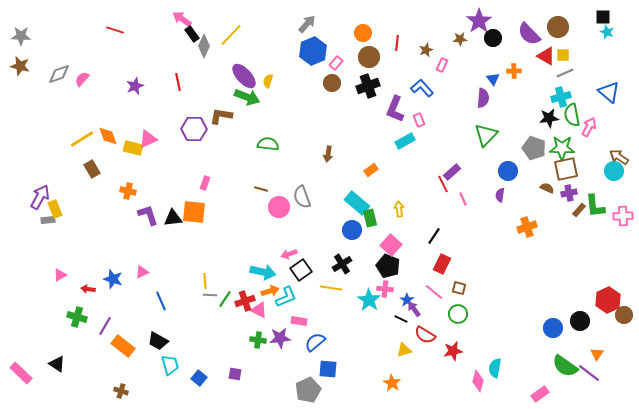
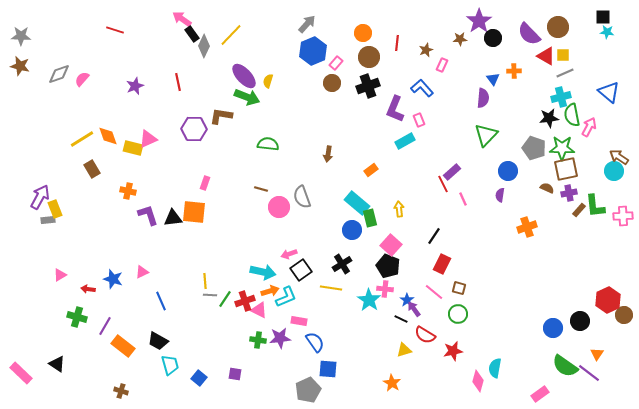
cyan star at (607, 32): rotated 16 degrees counterclockwise
blue semicircle at (315, 342): rotated 95 degrees clockwise
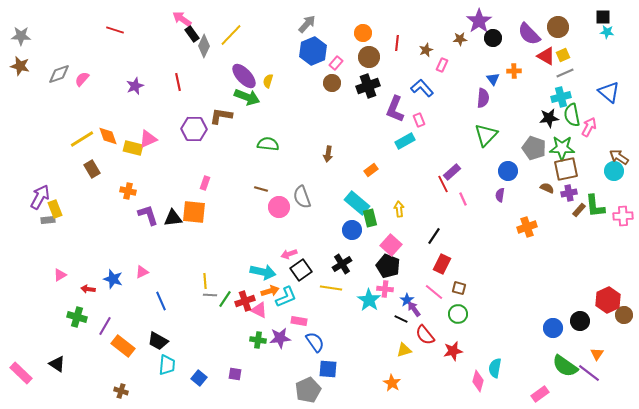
yellow square at (563, 55): rotated 24 degrees counterclockwise
red semicircle at (425, 335): rotated 20 degrees clockwise
cyan trapezoid at (170, 365): moved 3 px left; rotated 20 degrees clockwise
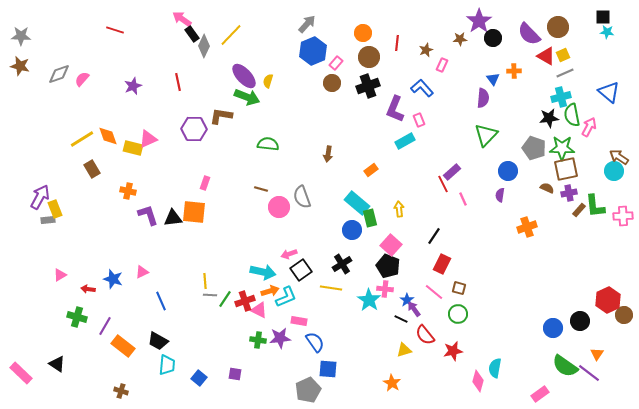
purple star at (135, 86): moved 2 px left
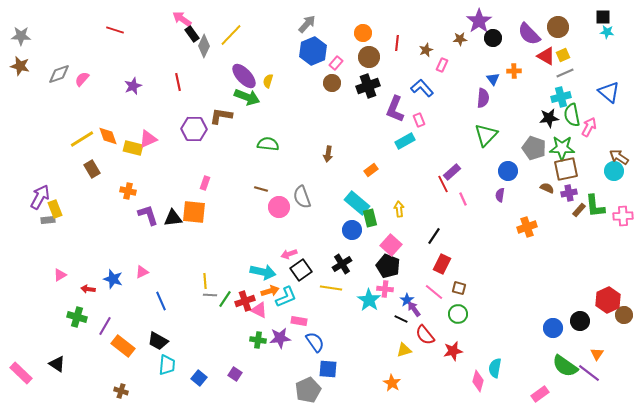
purple square at (235, 374): rotated 24 degrees clockwise
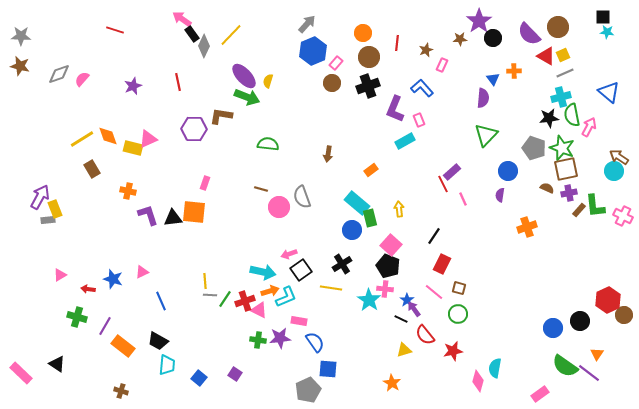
green star at (562, 148): rotated 20 degrees clockwise
pink cross at (623, 216): rotated 30 degrees clockwise
